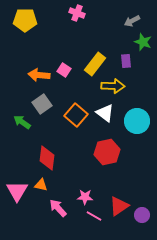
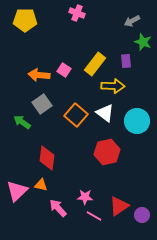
pink triangle: rotated 15 degrees clockwise
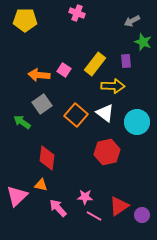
cyan circle: moved 1 px down
pink triangle: moved 5 px down
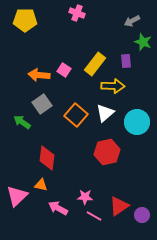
white triangle: rotated 42 degrees clockwise
pink arrow: rotated 18 degrees counterclockwise
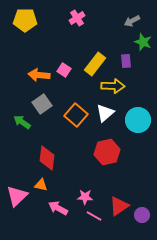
pink cross: moved 5 px down; rotated 35 degrees clockwise
cyan circle: moved 1 px right, 2 px up
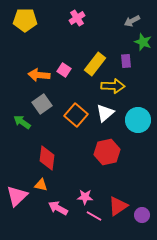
red triangle: moved 1 px left
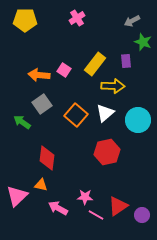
pink line: moved 2 px right, 1 px up
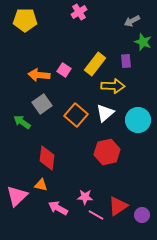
pink cross: moved 2 px right, 6 px up
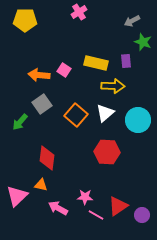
yellow rectangle: moved 1 px right, 1 px up; rotated 65 degrees clockwise
green arrow: moved 2 px left; rotated 84 degrees counterclockwise
red hexagon: rotated 15 degrees clockwise
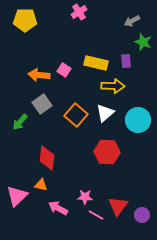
red triangle: rotated 20 degrees counterclockwise
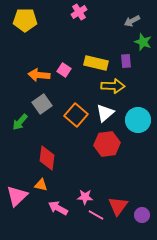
red hexagon: moved 8 px up; rotated 10 degrees counterclockwise
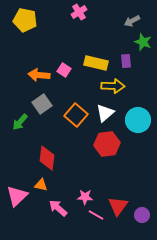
yellow pentagon: rotated 10 degrees clockwise
pink arrow: rotated 12 degrees clockwise
